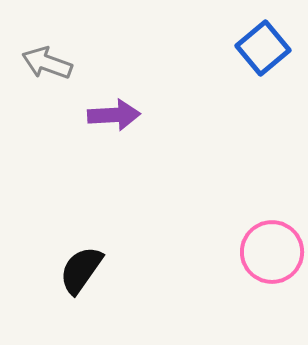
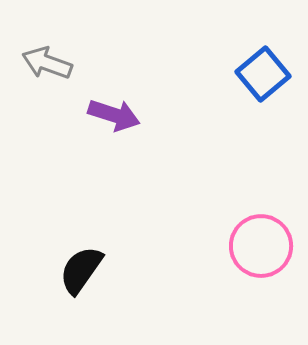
blue square: moved 26 px down
purple arrow: rotated 21 degrees clockwise
pink circle: moved 11 px left, 6 px up
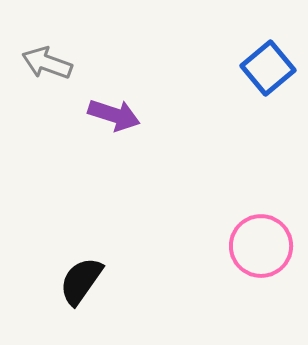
blue square: moved 5 px right, 6 px up
black semicircle: moved 11 px down
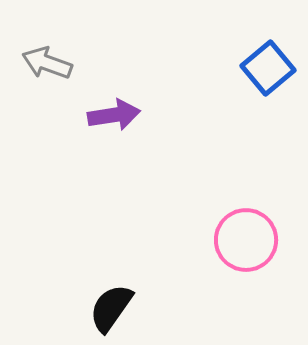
purple arrow: rotated 27 degrees counterclockwise
pink circle: moved 15 px left, 6 px up
black semicircle: moved 30 px right, 27 px down
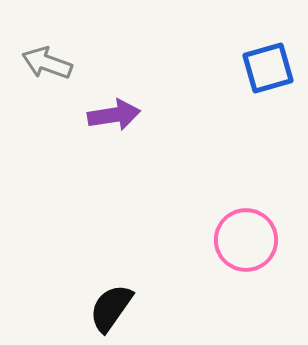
blue square: rotated 24 degrees clockwise
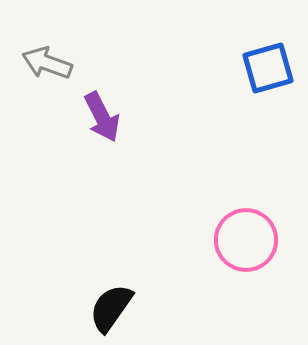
purple arrow: moved 12 px left, 2 px down; rotated 72 degrees clockwise
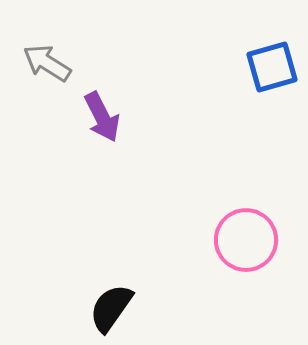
gray arrow: rotated 12 degrees clockwise
blue square: moved 4 px right, 1 px up
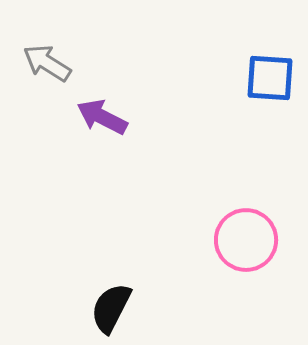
blue square: moved 2 px left, 11 px down; rotated 20 degrees clockwise
purple arrow: rotated 144 degrees clockwise
black semicircle: rotated 8 degrees counterclockwise
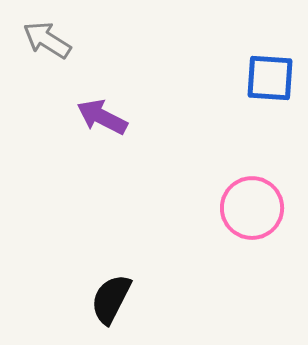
gray arrow: moved 23 px up
pink circle: moved 6 px right, 32 px up
black semicircle: moved 9 px up
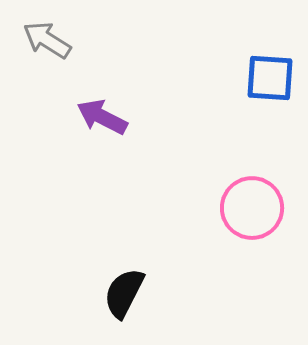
black semicircle: moved 13 px right, 6 px up
